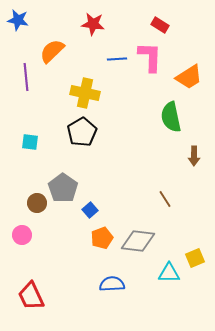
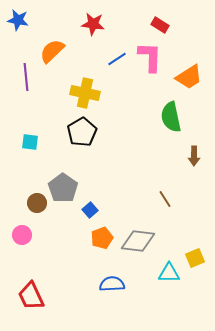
blue line: rotated 30 degrees counterclockwise
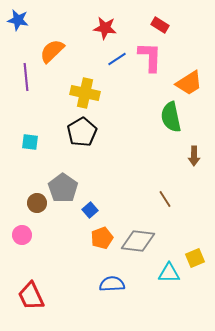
red star: moved 12 px right, 4 px down
orange trapezoid: moved 6 px down
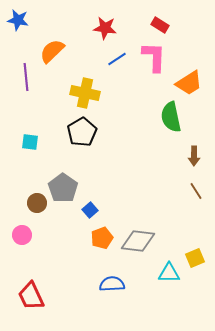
pink L-shape: moved 4 px right
brown line: moved 31 px right, 8 px up
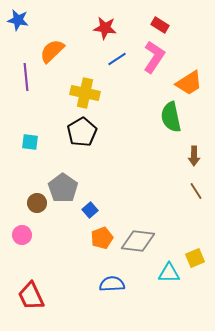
pink L-shape: rotated 32 degrees clockwise
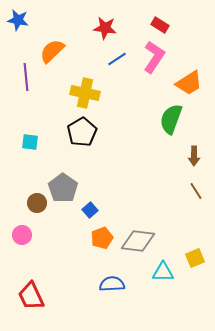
green semicircle: moved 2 px down; rotated 32 degrees clockwise
cyan triangle: moved 6 px left, 1 px up
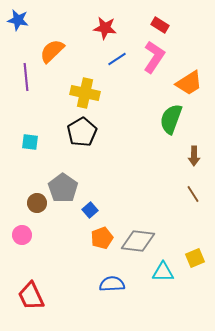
brown line: moved 3 px left, 3 px down
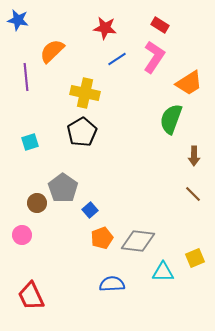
cyan square: rotated 24 degrees counterclockwise
brown line: rotated 12 degrees counterclockwise
